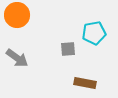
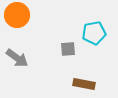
brown rectangle: moved 1 px left, 1 px down
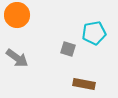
gray square: rotated 21 degrees clockwise
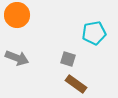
gray square: moved 10 px down
gray arrow: rotated 15 degrees counterclockwise
brown rectangle: moved 8 px left; rotated 25 degrees clockwise
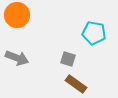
cyan pentagon: rotated 20 degrees clockwise
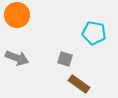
gray square: moved 3 px left
brown rectangle: moved 3 px right
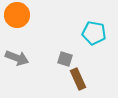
brown rectangle: moved 1 px left, 5 px up; rotated 30 degrees clockwise
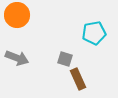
cyan pentagon: rotated 20 degrees counterclockwise
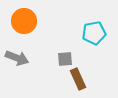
orange circle: moved 7 px right, 6 px down
gray square: rotated 21 degrees counterclockwise
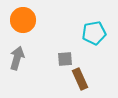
orange circle: moved 1 px left, 1 px up
gray arrow: rotated 95 degrees counterclockwise
brown rectangle: moved 2 px right
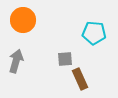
cyan pentagon: rotated 15 degrees clockwise
gray arrow: moved 1 px left, 3 px down
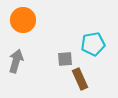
cyan pentagon: moved 1 px left, 11 px down; rotated 15 degrees counterclockwise
